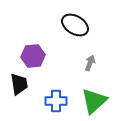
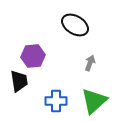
black trapezoid: moved 3 px up
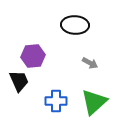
black ellipse: rotated 28 degrees counterclockwise
gray arrow: rotated 98 degrees clockwise
black trapezoid: rotated 15 degrees counterclockwise
green triangle: moved 1 px down
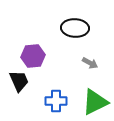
black ellipse: moved 3 px down
green triangle: moved 1 px right; rotated 16 degrees clockwise
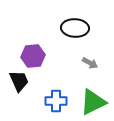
green triangle: moved 2 px left
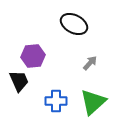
black ellipse: moved 1 px left, 4 px up; rotated 24 degrees clockwise
gray arrow: rotated 77 degrees counterclockwise
green triangle: rotated 16 degrees counterclockwise
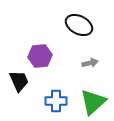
black ellipse: moved 5 px right, 1 px down
purple hexagon: moved 7 px right
gray arrow: rotated 35 degrees clockwise
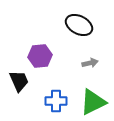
green triangle: rotated 16 degrees clockwise
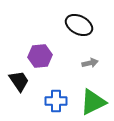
black trapezoid: rotated 10 degrees counterclockwise
